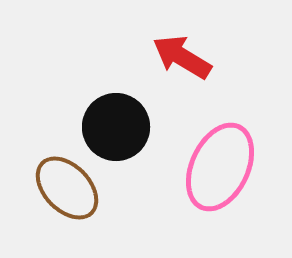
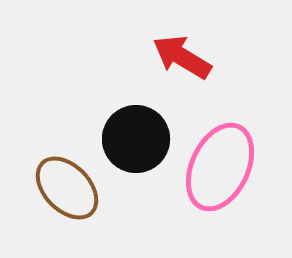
black circle: moved 20 px right, 12 px down
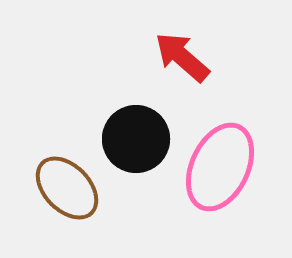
red arrow: rotated 10 degrees clockwise
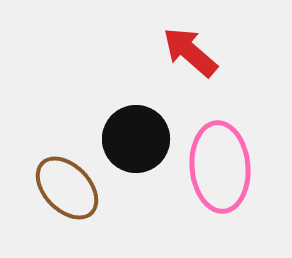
red arrow: moved 8 px right, 5 px up
pink ellipse: rotated 30 degrees counterclockwise
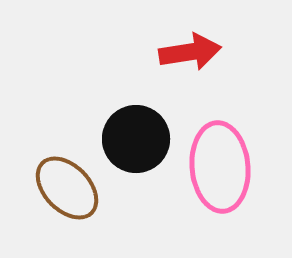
red arrow: rotated 130 degrees clockwise
